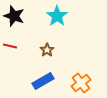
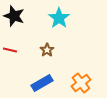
cyan star: moved 2 px right, 2 px down
red line: moved 4 px down
blue rectangle: moved 1 px left, 2 px down
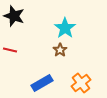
cyan star: moved 6 px right, 10 px down
brown star: moved 13 px right
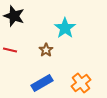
brown star: moved 14 px left
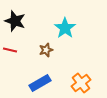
black star: moved 1 px right, 5 px down
brown star: rotated 16 degrees clockwise
blue rectangle: moved 2 px left
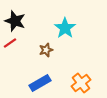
red line: moved 7 px up; rotated 48 degrees counterclockwise
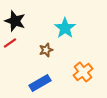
orange cross: moved 2 px right, 11 px up
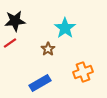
black star: rotated 25 degrees counterclockwise
brown star: moved 2 px right, 1 px up; rotated 16 degrees counterclockwise
orange cross: rotated 18 degrees clockwise
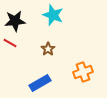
cyan star: moved 12 px left, 13 px up; rotated 15 degrees counterclockwise
red line: rotated 64 degrees clockwise
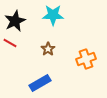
cyan star: rotated 20 degrees counterclockwise
black star: rotated 20 degrees counterclockwise
orange cross: moved 3 px right, 13 px up
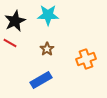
cyan star: moved 5 px left
brown star: moved 1 px left
blue rectangle: moved 1 px right, 3 px up
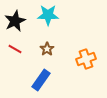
red line: moved 5 px right, 6 px down
blue rectangle: rotated 25 degrees counterclockwise
